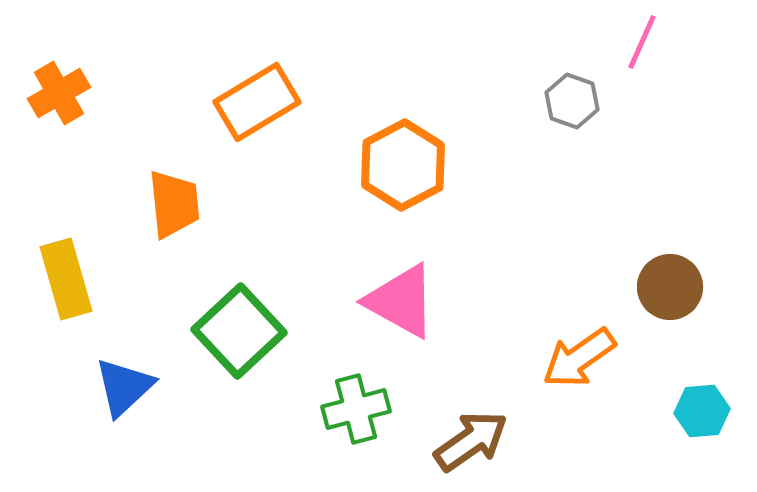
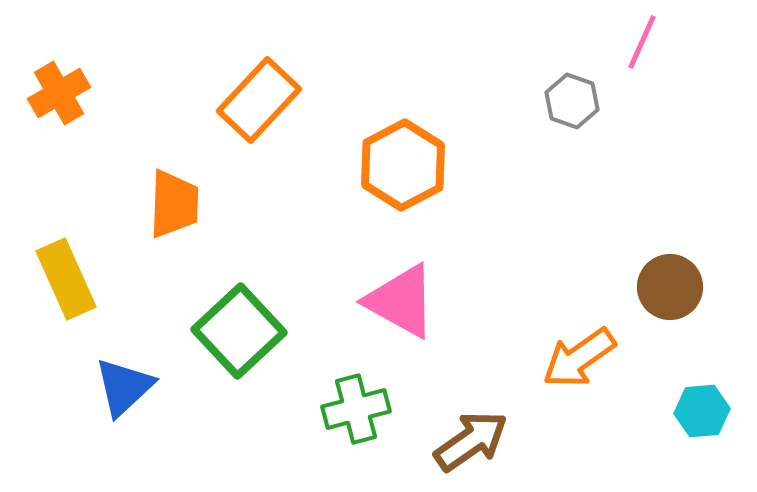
orange rectangle: moved 2 px right, 2 px up; rotated 16 degrees counterclockwise
orange trapezoid: rotated 8 degrees clockwise
yellow rectangle: rotated 8 degrees counterclockwise
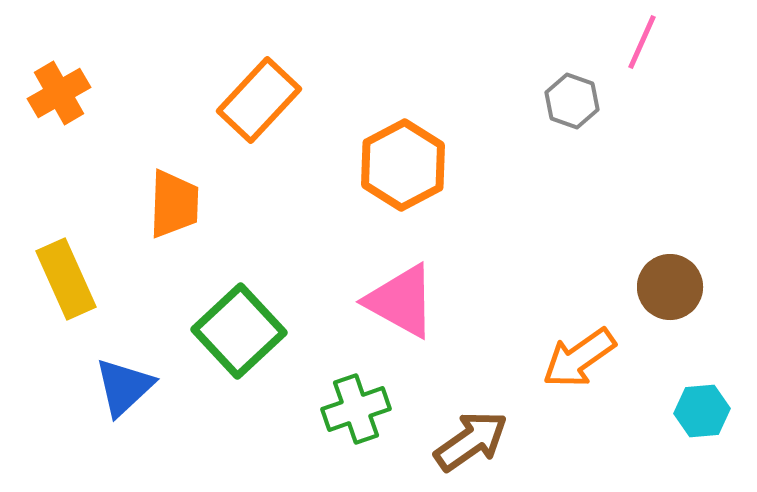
green cross: rotated 4 degrees counterclockwise
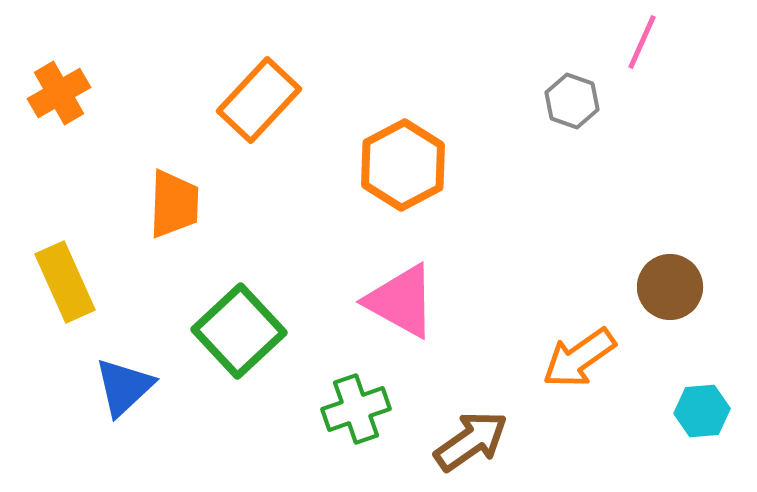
yellow rectangle: moved 1 px left, 3 px down
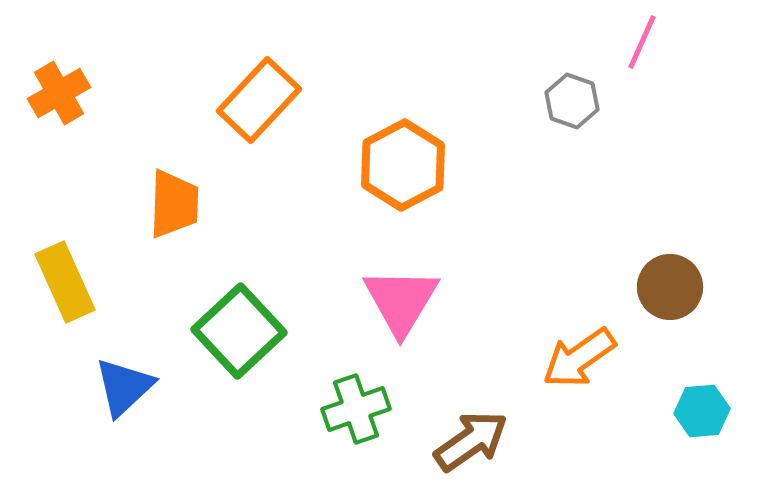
pink triangle: rotated 32 degrees clockwise
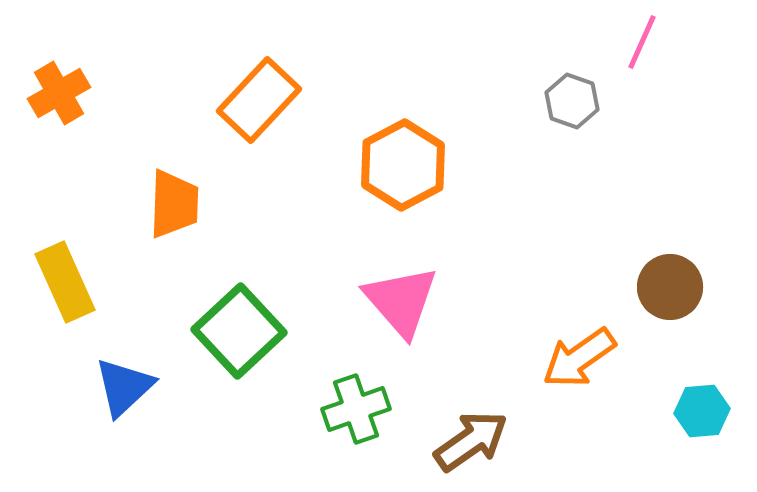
pink triangle: rotated 12 degrees counterclockwise
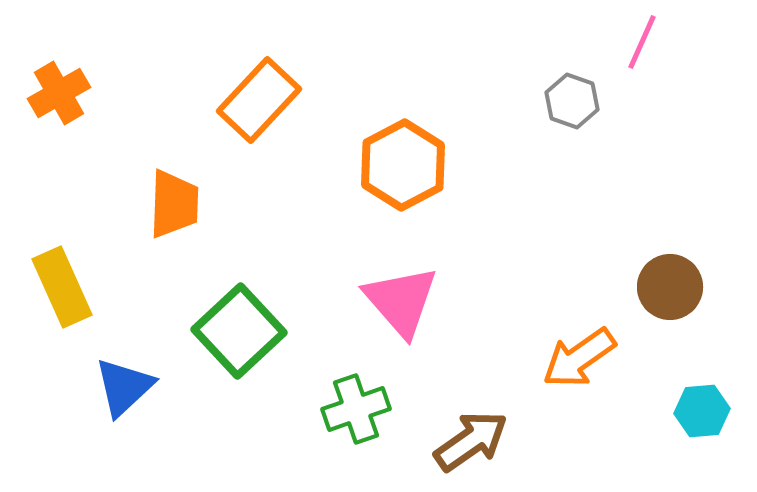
yellow rectangle: moved 3 px left, 5 px down
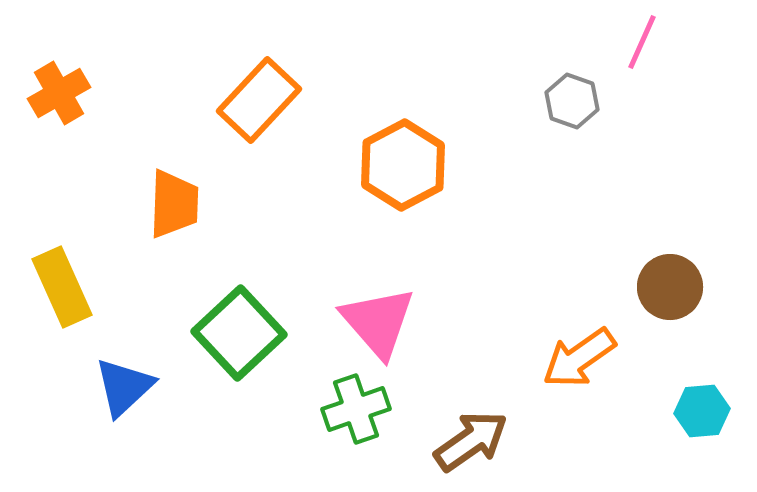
pink triangle: moved 23 px left, 21 px down
green square: moved 2 px down
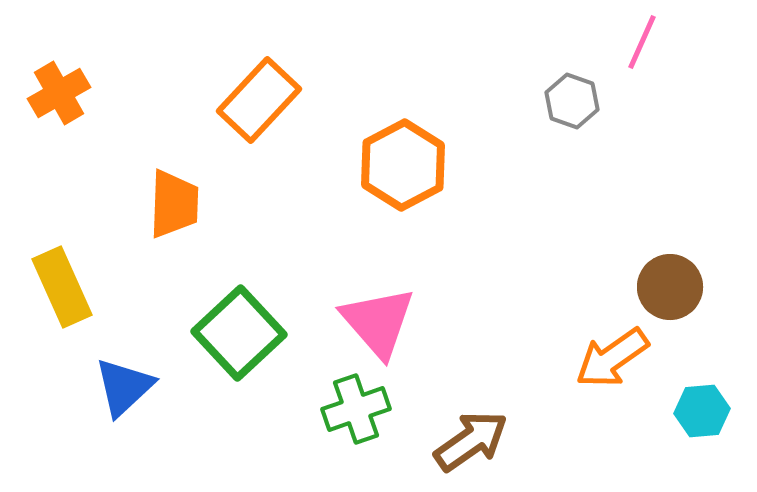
orange arrow: moved 33 px right
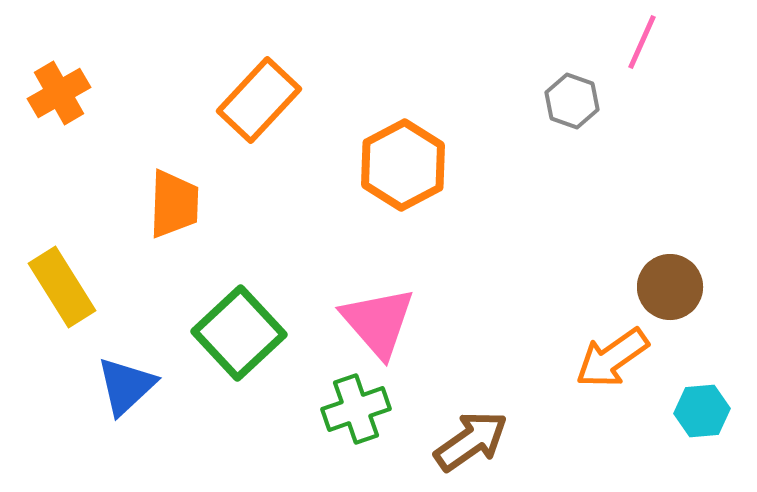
yellow rectangle: rotated 8 degrees counterclockwise
blue triangle: moved 2 px right, 1 px up
